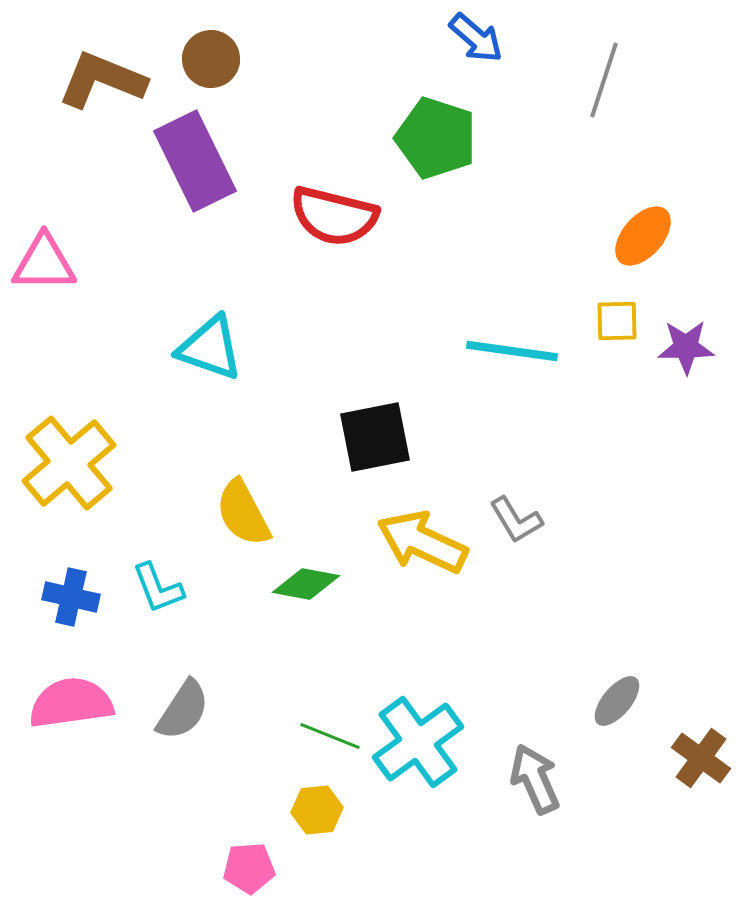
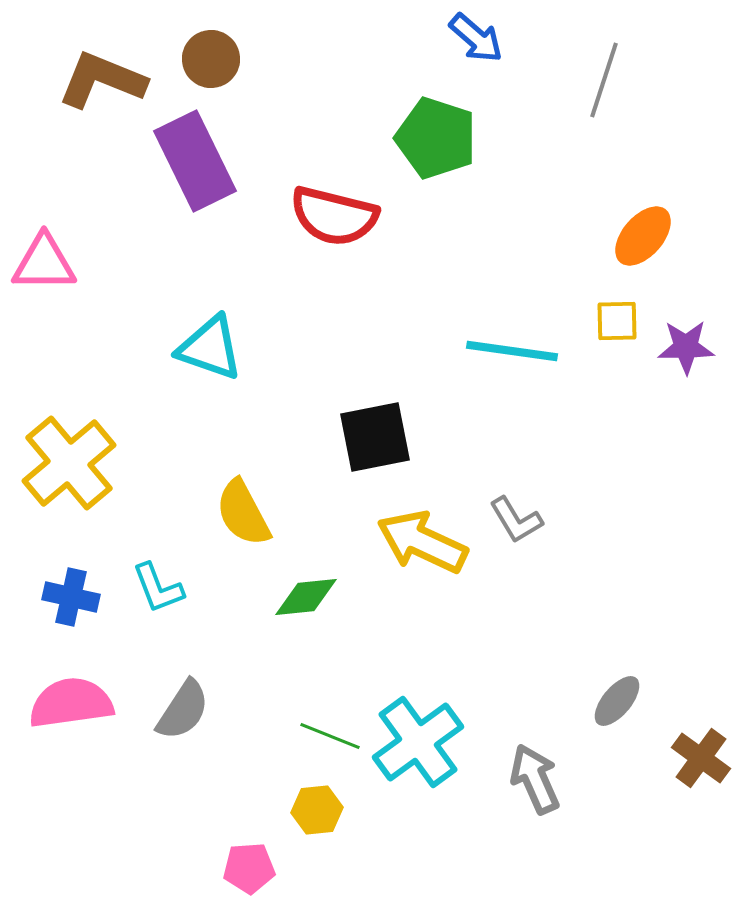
green diamond: moved 13 px down; rotated 16 degrees counterclockwise
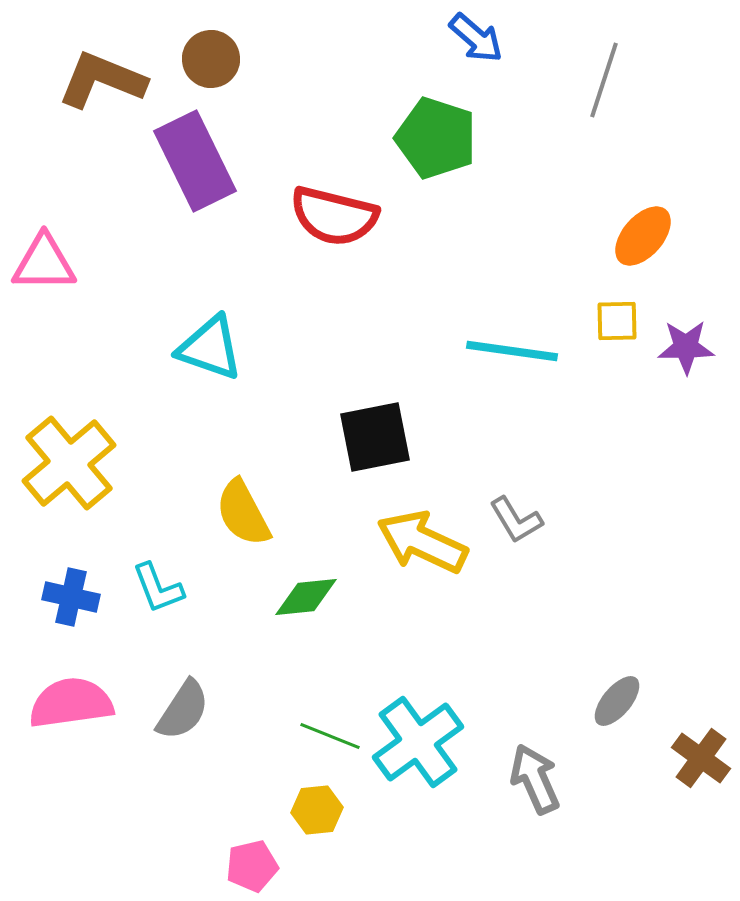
pink pentagon: moved 3 px right, 2 px up; rotated 9 degrees counterclockwise
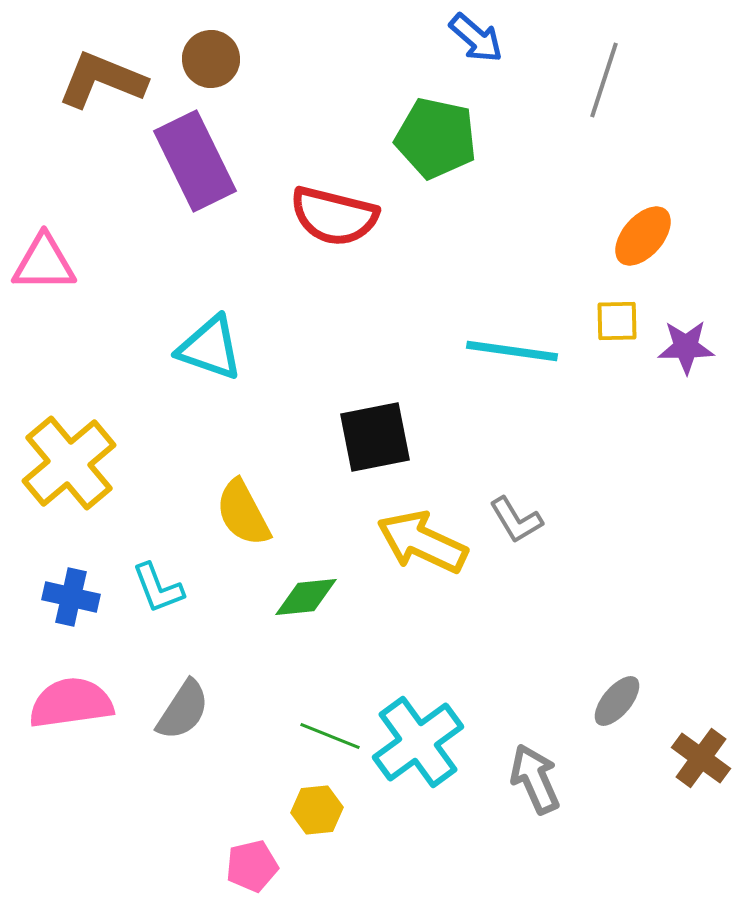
green pentagon: rotated 6 degrees counterclockwise
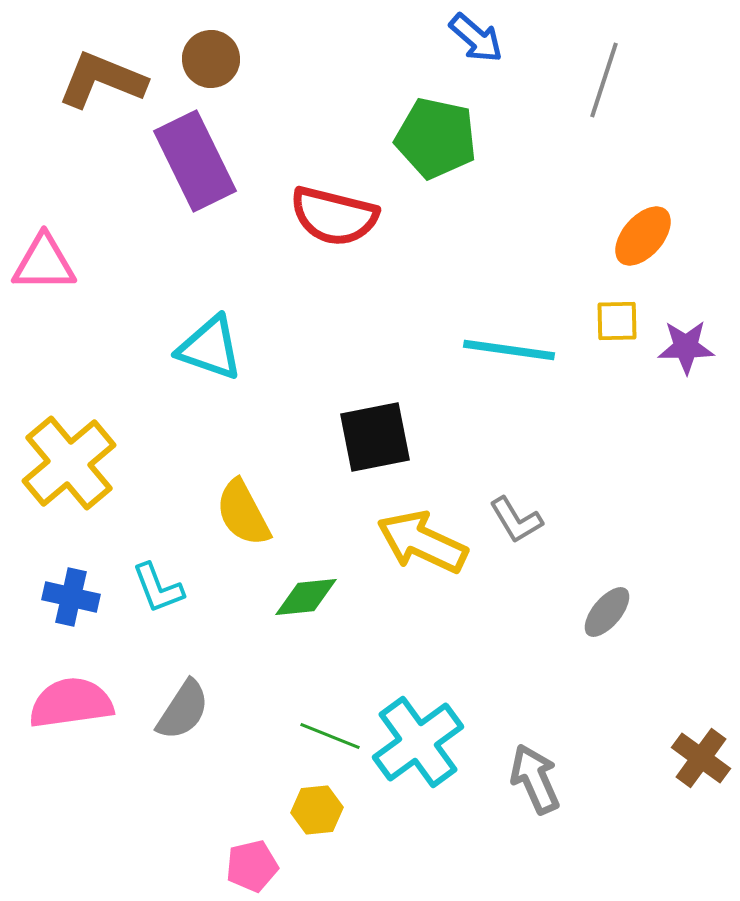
cyan line: moved 3 px left, 1 px up
gray ellipse: moved 10 px left, 89 px up
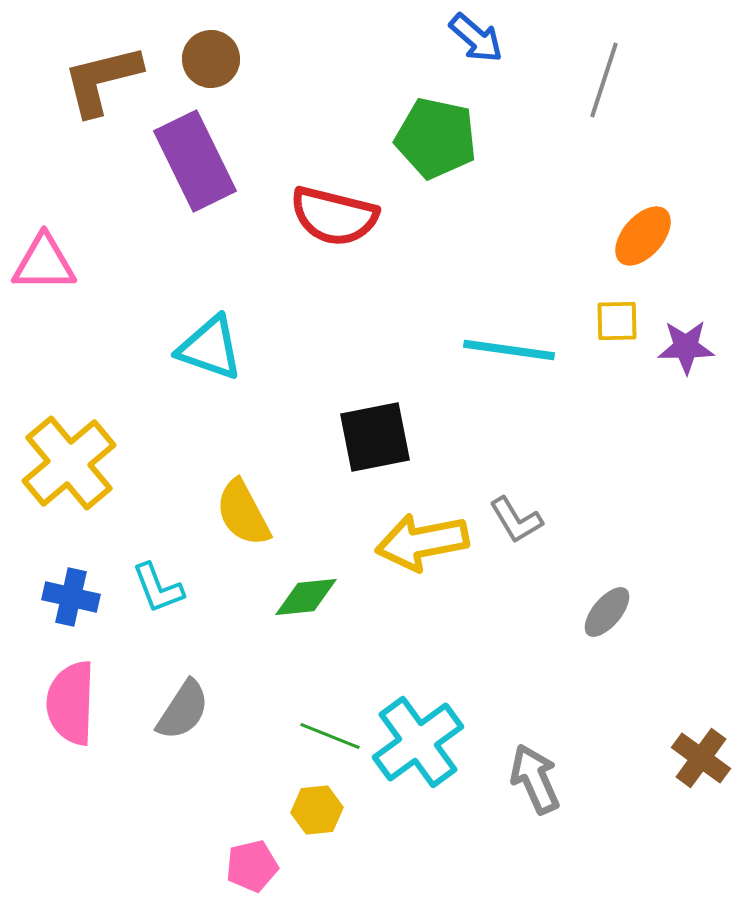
brown L-shape: rotated 36 degrees counterclockwise
yellow arrow: rotated 36 degrees counterclockwise
pink semicircle: rotated 80 degrees counterclockwise
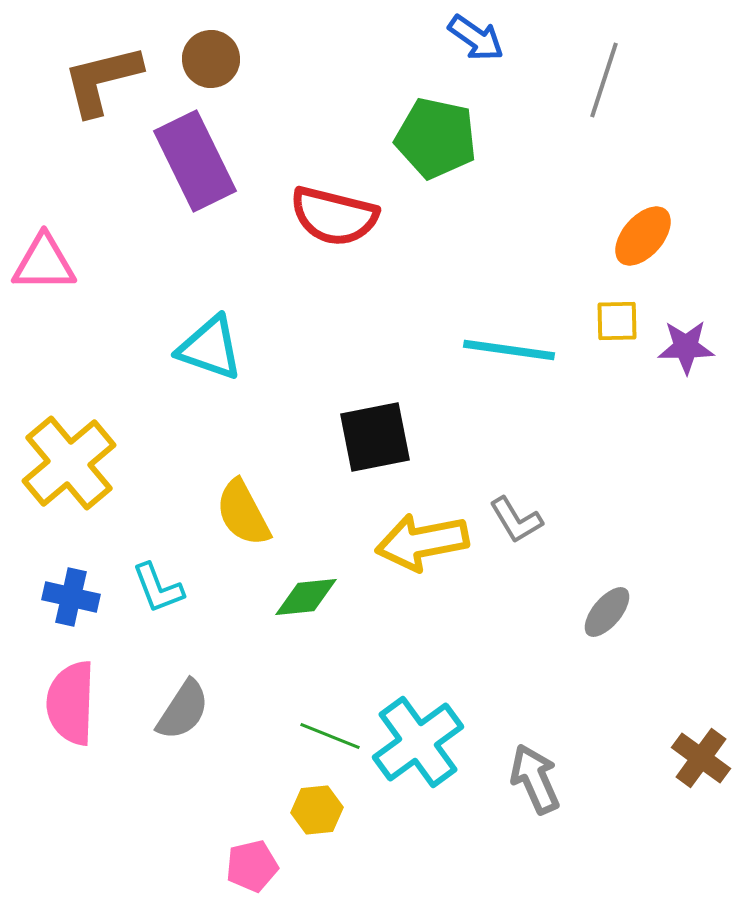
blue arrow: rotated 6 degrees counterclockwise
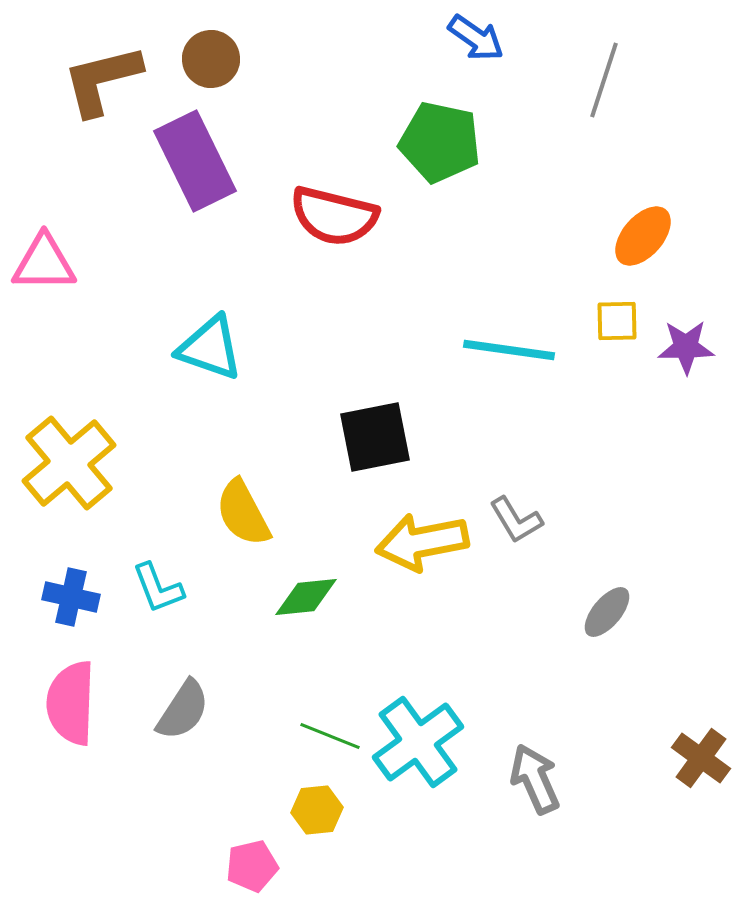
green pentagon: moved 4 px right, 4 px down
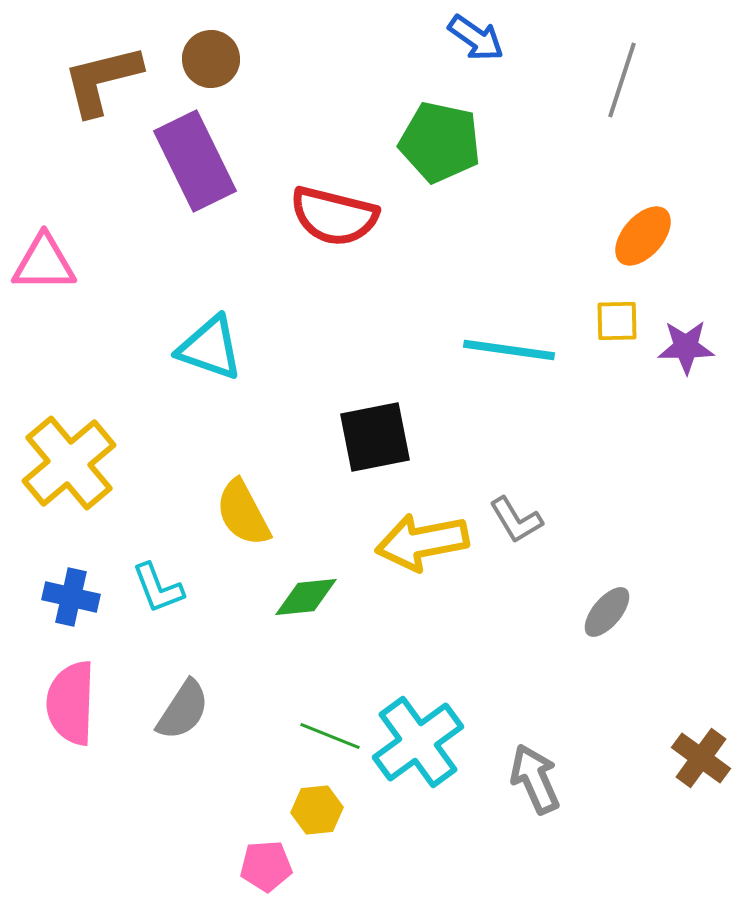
gray line: moved 18 px right
pink pentagon: moved 14 px right; rotated 9 degrees clockwise
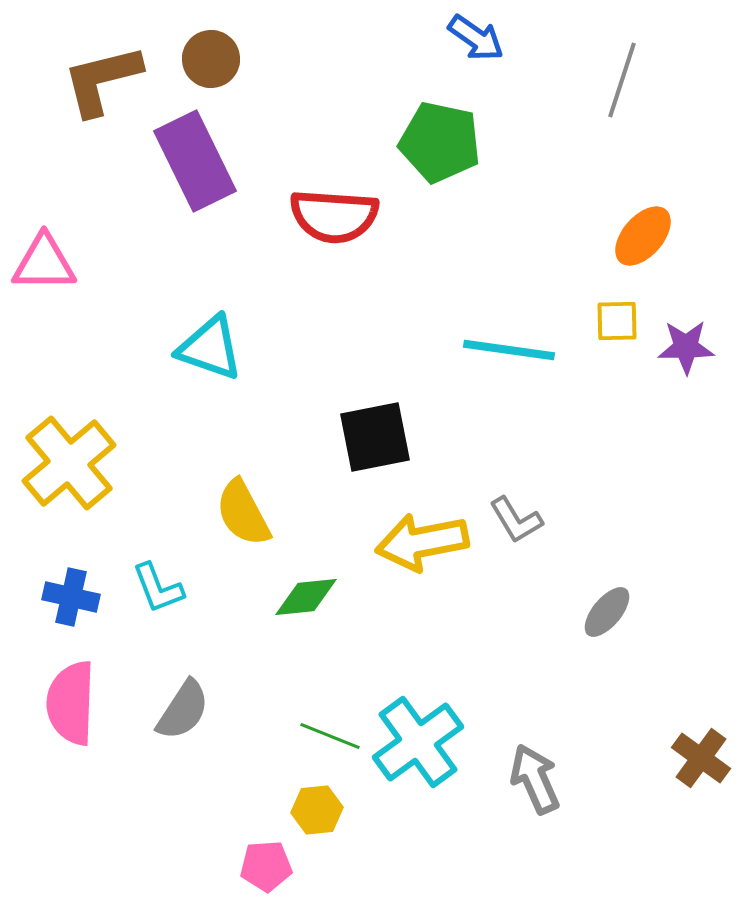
red semicircle: rotated 10 degrees counterclockwise
